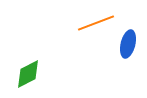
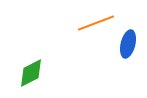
green diamond: moved 3 px right, 1 px up
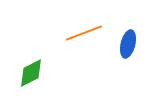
orange line: moved 12 px left, 10 px down
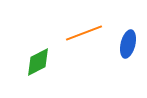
green diamond: moved 7 px right, 11 px up
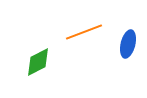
orange line: moved 1 px up
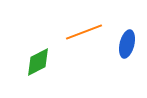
blue ellipse: moved 1 px left
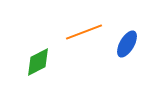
blue ellipse: rotated 16 degrees clockwise
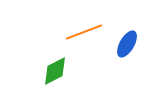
green diamond: moved 17 px right, 9 px down
